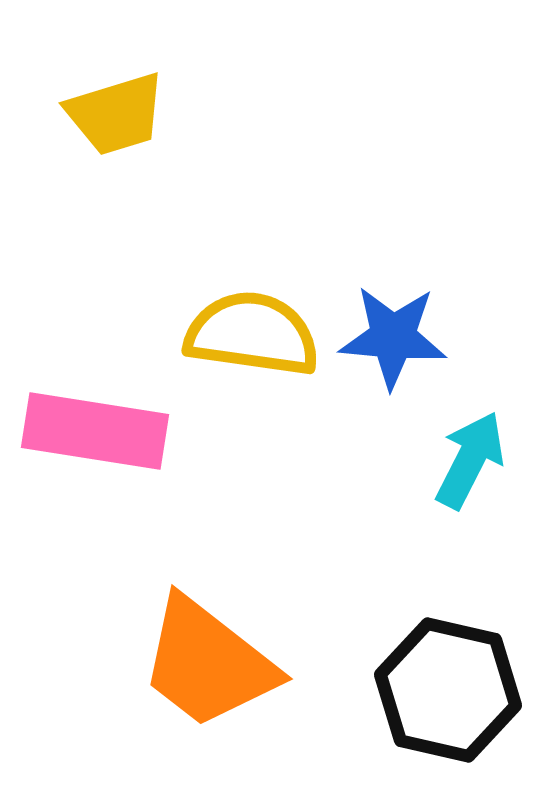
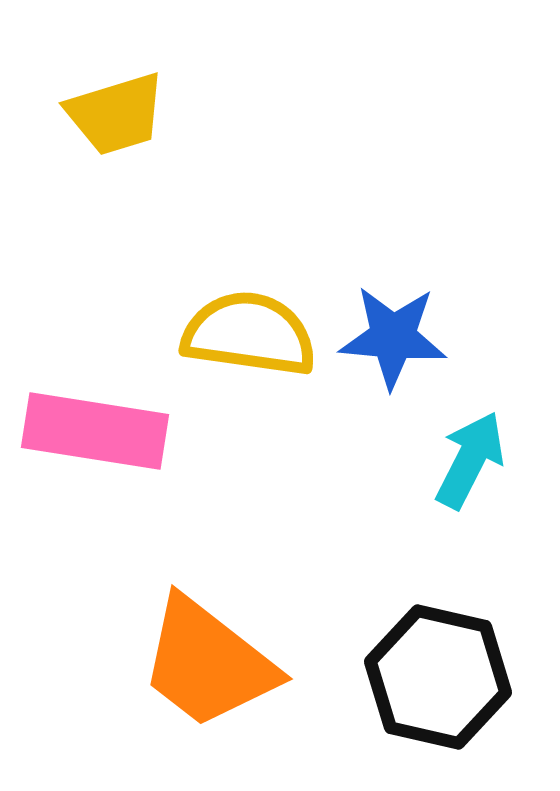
yellow semicircle: moved 3 px left
black hexagon: moved 10 px left, 13 px up
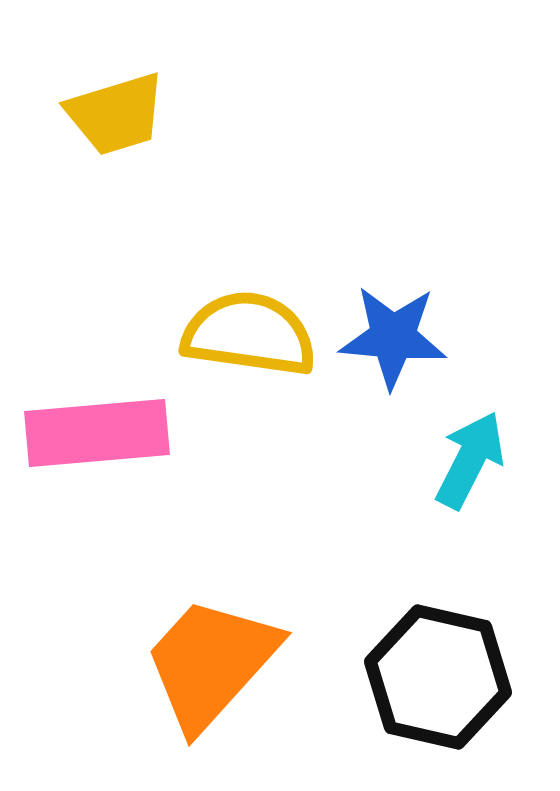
pink rectangle: moved 2 px right, 2 px down; rotated 14 degrees counterclockwise
orange trapezoid: moved 3 px right; rotated 94 degrees clockwise
